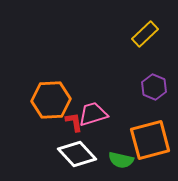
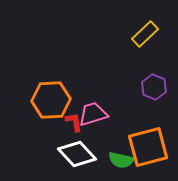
orange square: moved 2 px left, 7 px down
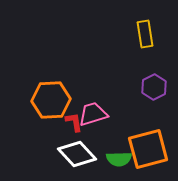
yellow rectangle: rotated 56 degrees counterclockwise
purple hexagon: rotated 10 degrees clockwise
orange square: moved 2 px down
green semicircle: moved 2 px left, 1 px up; rotated 15 degrees counterclockwise
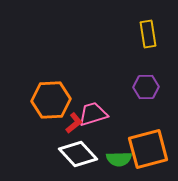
yellow rectangle: moved 3 px right
purple hexagon: moved 8 px left; rotated 25 degrees clockwise
red L-shape: moved 1 px down; rotated 60 degrees clockwise
white diamond: moved 1 px right
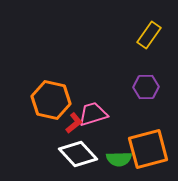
yellow rectangle: moved 1 px right, 1 px down; rotated 44 degrees clockwise
orange hexagon: rotated 15 degrees clockwise
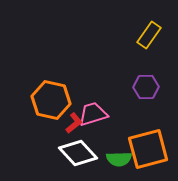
white diamond: moved 1 px up
